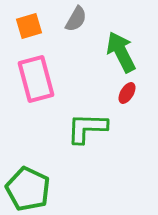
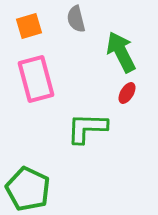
gray semicircle: rotated 136 degrees clockwise
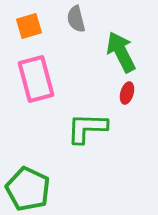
red ellipse: rotated 15 degrees counterclockwise
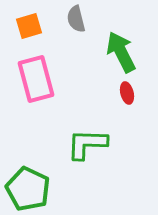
red ellipse: rotated 30 degrees counterclockwise
green L-shape: moved 16 px down
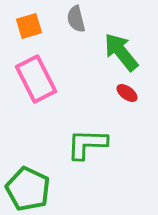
green arrow: rotated 12 degrees counterclockwise
pink rectangle: rotated 12 degrees counterclockwise
red ellipse: rotated 40 degrees counterclockwise
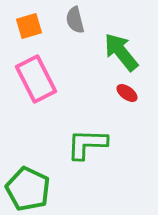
gray semicircle: moved 1 px left, 1 px down
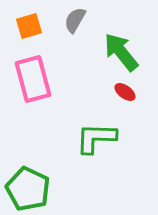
gray semicircle: rotated 44 degrees clockwise
pink rectangle: moved 3 px left; rotated 12 degrees clockwise
red ellipse: moved 2 px left, 1 px up
green L-shape: moved 9 px right, 6 px up
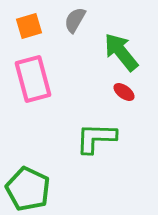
red ellipse: moved 1 px left
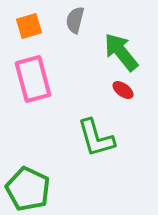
gray semicircle: rotated 16 degrees counterclockwise
red ellipse: moved 1 px left, 2 px up
green L-shape: rotated 108 degrees counterclockwise
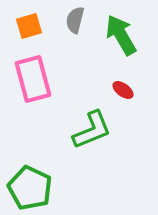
green arrow: moved 17 px up; rotated 9 degrees clockwise
green L-shape: moved 4 px left, 8 px up; rotated 96 degrees counterclockwise
green pentagon: moved 2 px right, 1 px up
